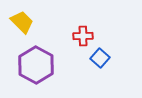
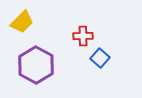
yellow trapezoid: rotated 90 degrees clockwise
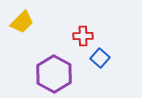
purple hexagon: moved 18 px right, 9 px down
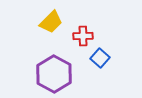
yellow trapezoid: moved 29 px right
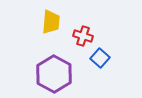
yellow trapezoid: rotated 40 degrees counterclockwise
red cross: rotated 18 degrees clockwise
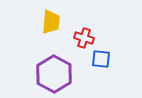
red cross: moved 1 px right, 2 px down
blue square: moved 1 px right, 1 px down; rotated 36 degrees counterclockwise
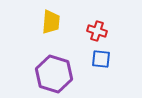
red cross: moved 13 px right, 7 px up
purple hexagon: rotated 12 degrees counterclockwise
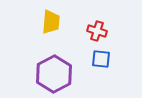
purple hexagon: rotated 15 degrees clockwise
